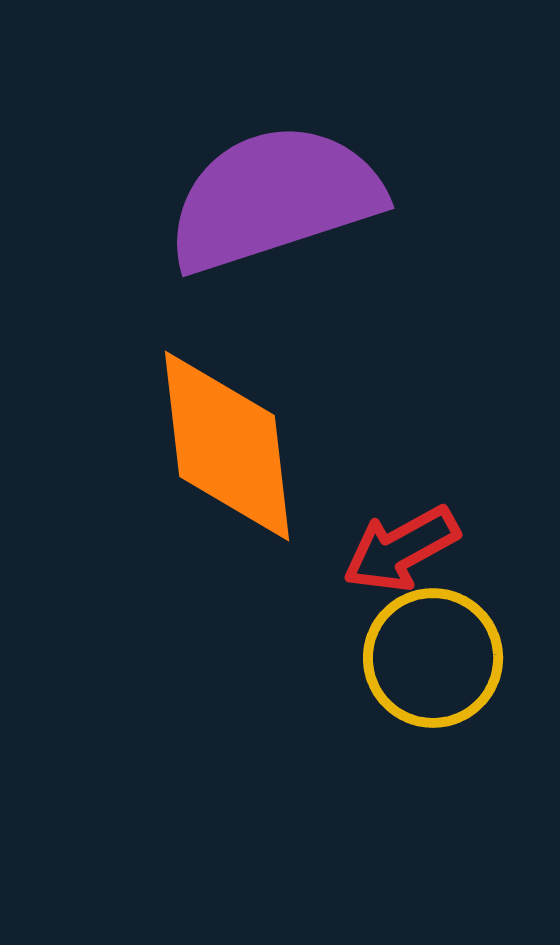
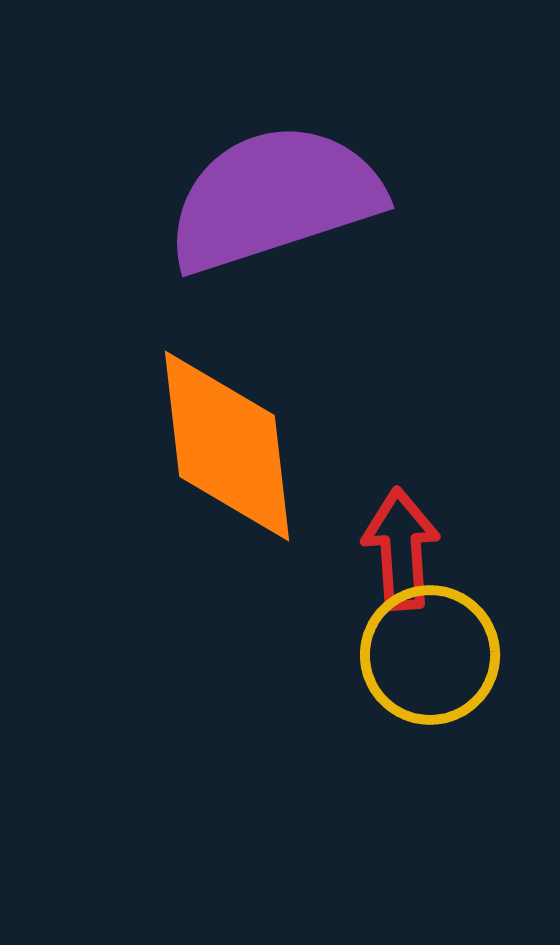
red arrow: rotated 115 degrees clockwise
yellow circle: moved 3 px left, 3 px up
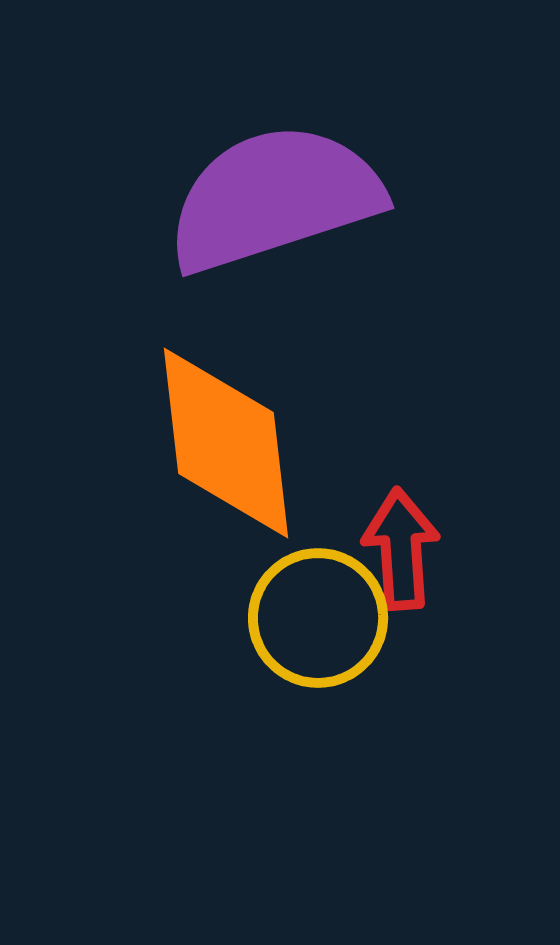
orange diamond: moved 1 px left, 3 px up
yellow circle: moved 112 px left, 37 px up
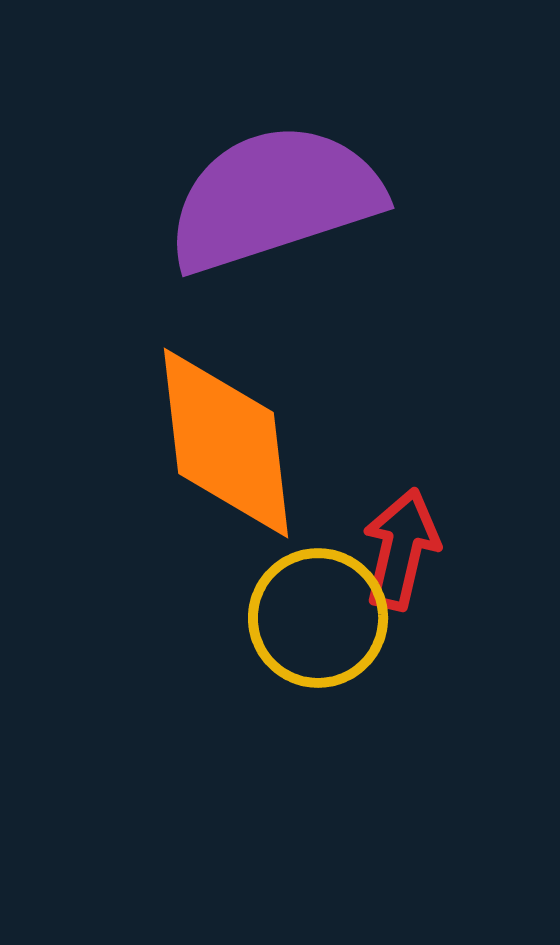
red arrow: rotated 17 degrees clockwise
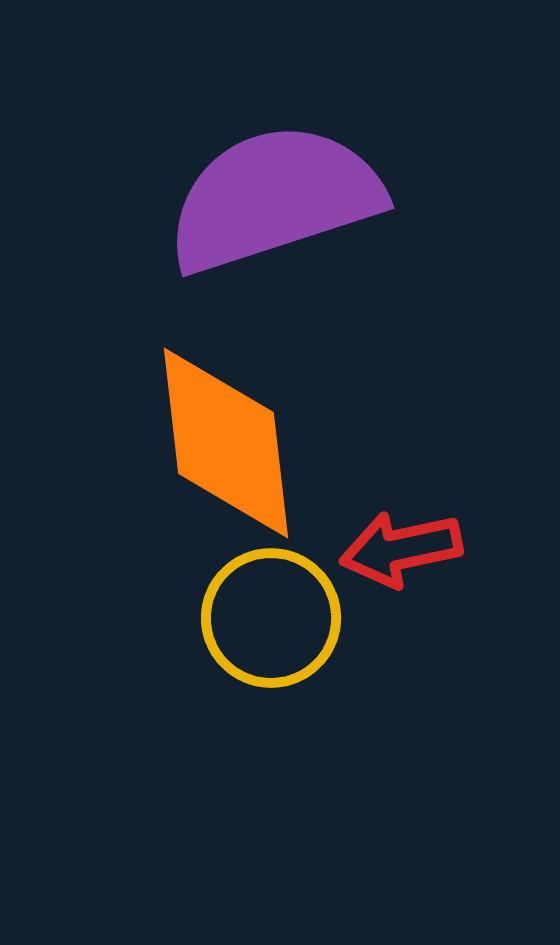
red arrow: rotated 115 degrees counterclockwise
yellow circle: moved 47 px left
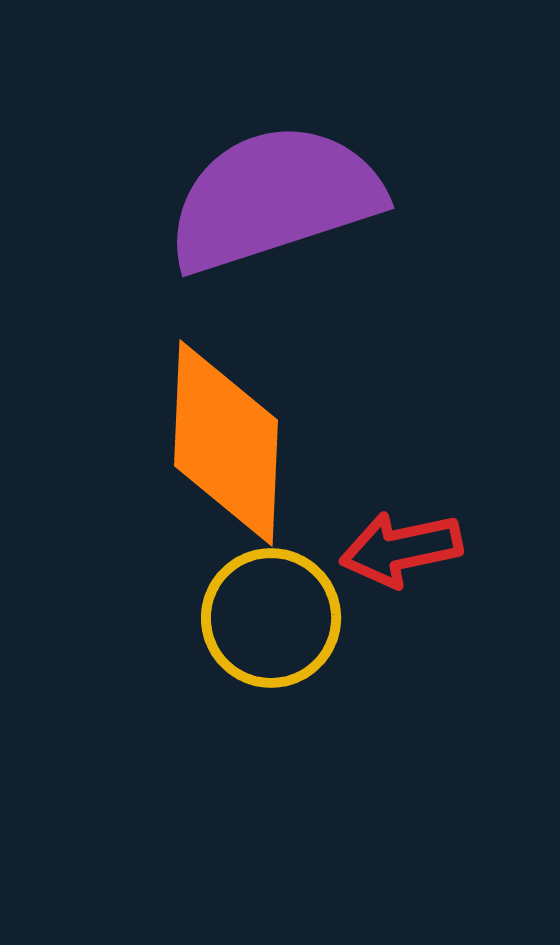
orange diamond: rotated 9 degrees clockwise
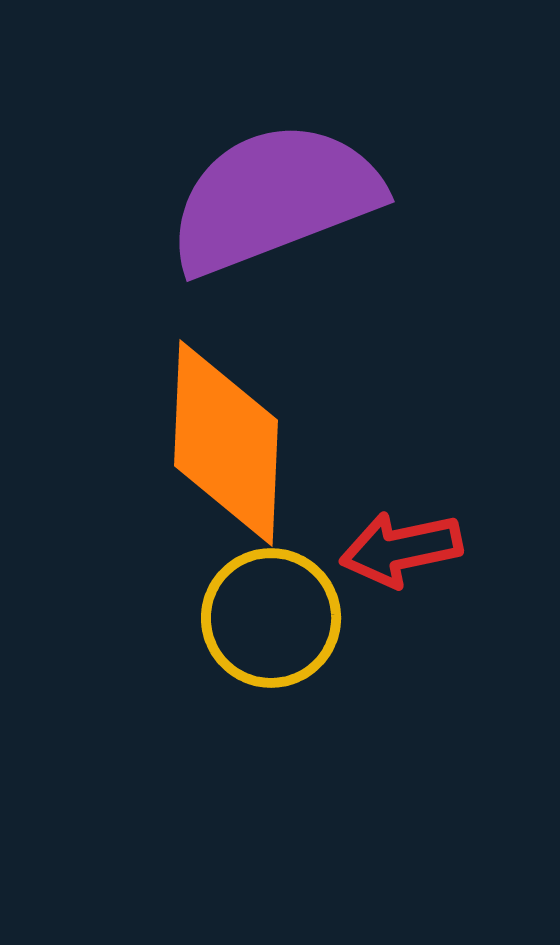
purple semicircle: rotated 3 degrees counterclockwise
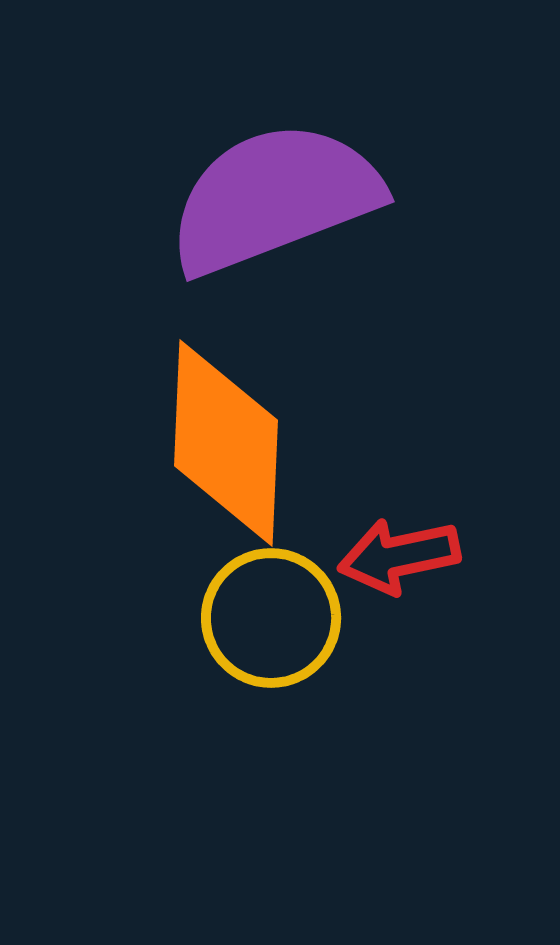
red arrow: moved 2 px left, 7 px down
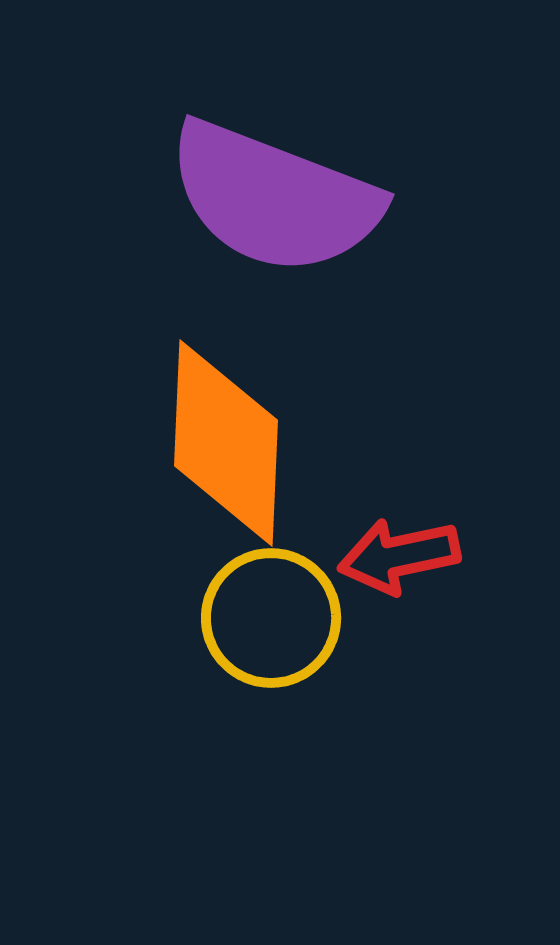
purple semicircle: rotated 138 degrees counterclockwise
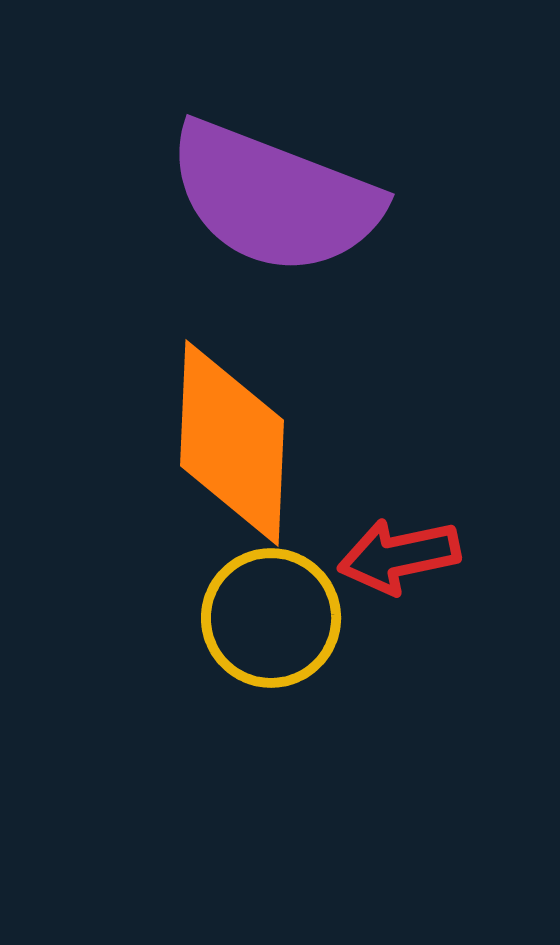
orange diamond: moved 6 px right
